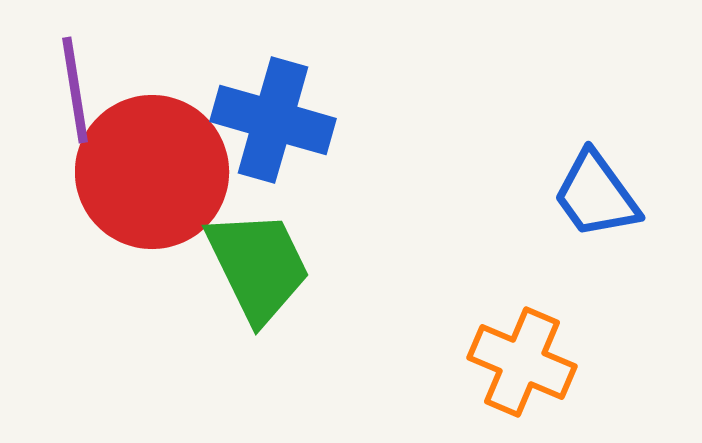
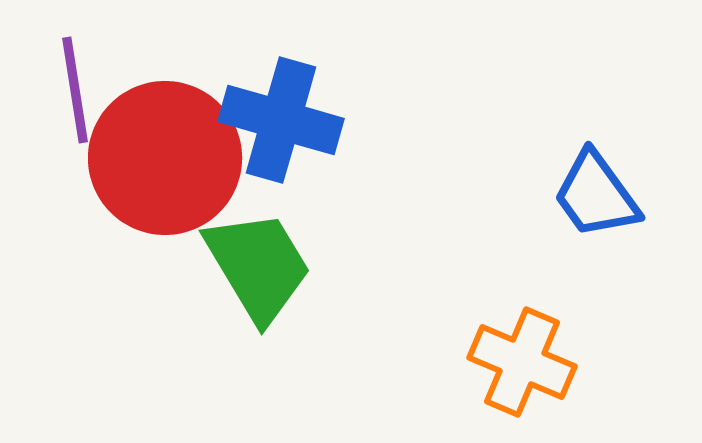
blue cross: moved 8 px right
red circle: moved 13 px right, 14 px up
green trapezoid: rotated 5 degrees counterclockwise
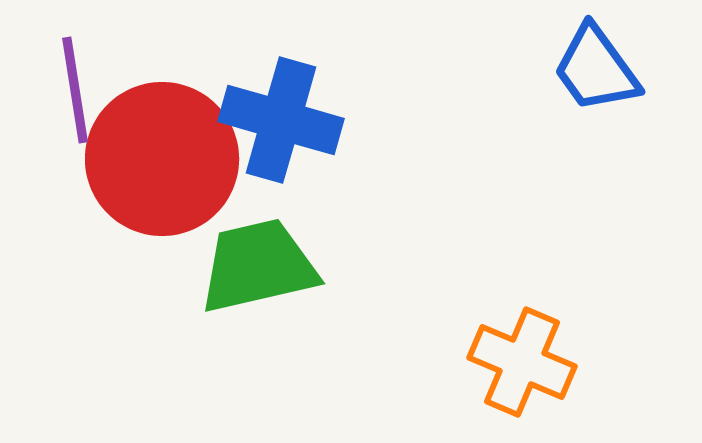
red circle: moved 3 px left, 1 px down
blue trapezoid: moved 126 px up
green trapezoid: rotated 72 degrees counterclockwise
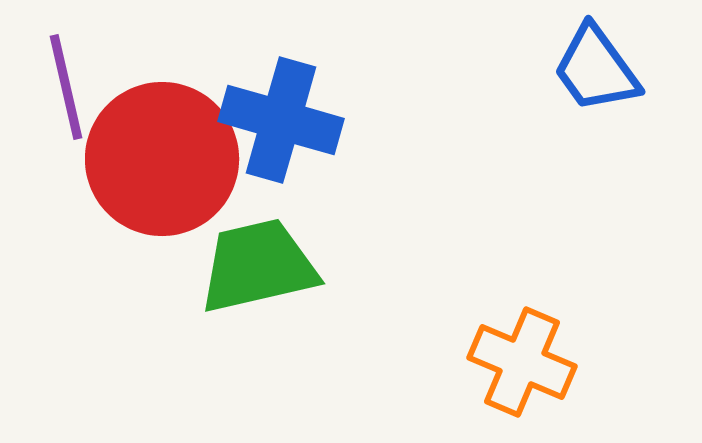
purple line: moved 9 px left, 3 px up; rotated 4 degrees counterclockwise
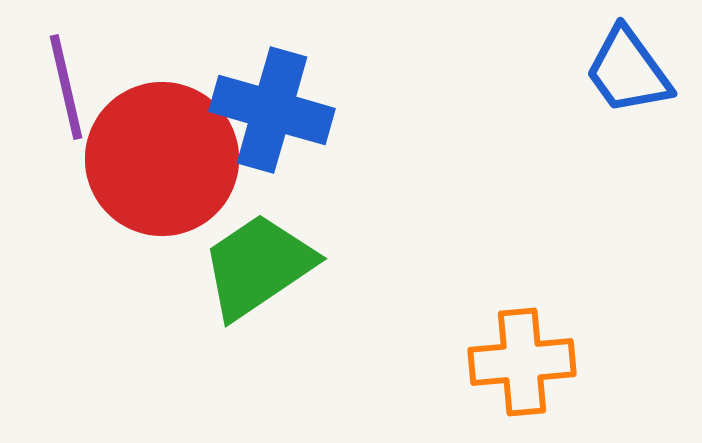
blue trapezoid: moved 32 px right, 2 px down
blue cross: moved 9 px left, 10 px up
green trapezoid: rotated 21 degrees counterclockwise
orange cross: rotated 28 degrees counterclockwise
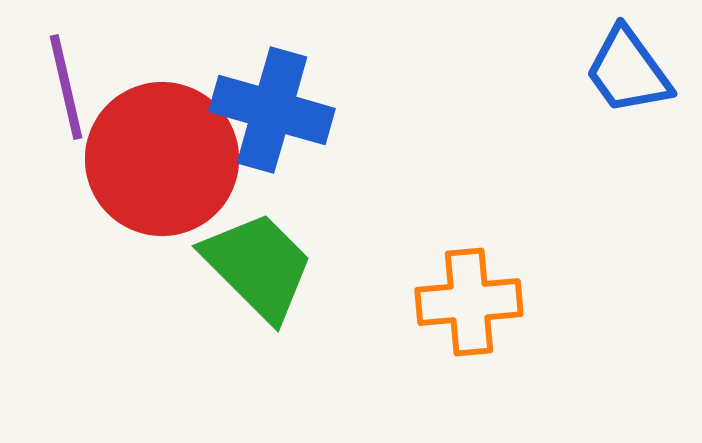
green trapezoid: rotated 79 degrees clockwise
orange cross: moved 53 px left, 60 px up
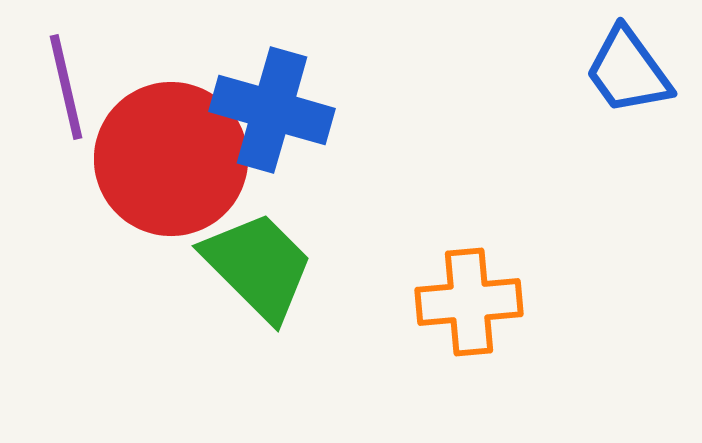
red circle: moved 9 px right
